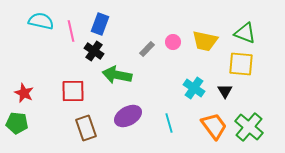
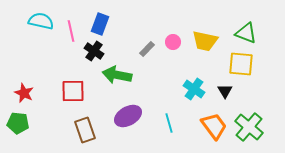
green triangle: moved 1 px right
cyan cross: moved 1 px down
green pentagon: moved 1 px right
brown rectangle: moved 1 px left, 2 px down
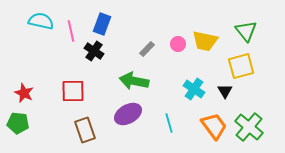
blue rectangle: moved 2 px right
green triangle: moved 2 px up; rotated 30 degrees clockwise
pink circle: moved 5 px right, 2 px down
yellow square: moved 2 px down; rotated 20 degrees counterclockwise
green arrow: moved 17 px right, 6 px down
purple ellipse: moved 2 px up
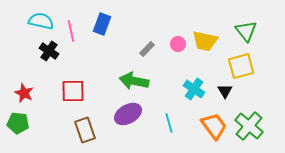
black cross: moved 45 px left
green cross: moved 1 px up
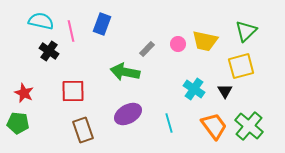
green triangle: rotated 25 degrees clockwise
green arrow: moved 9 px left, 9 px up
brown rectangle: moved 2 px left
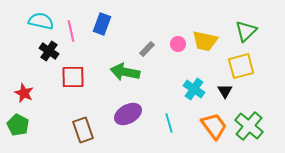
red square: moved 14 px up
green pentagon: moved 2 px down; rotated 20 degrees clockwise
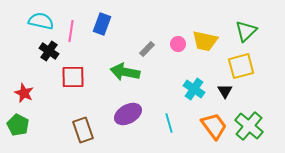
pink line: rotated 20 degrees clockwise
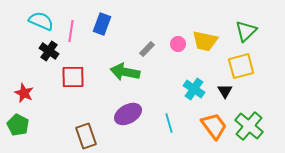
cyan semicircle: rotated 10 degrees clockwise
brown rectangle: moved 3 px right, 6 px down
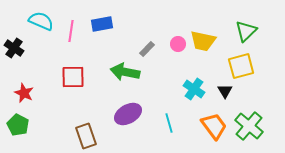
blue rectangle: rotated 60 degrees clockwise
yellow trapezoid: moved 2 px left
black cross: moved 35 px left, 3 px up
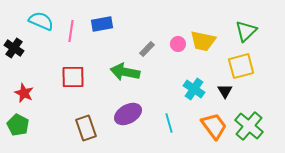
brown rectangle: moved 8 px up
